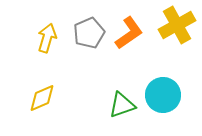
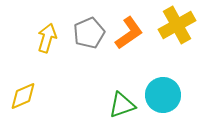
yellow diamond: moved 19 px left, 2 px up
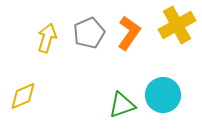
orange L-shape: rotated 20 degrees counterclockwise
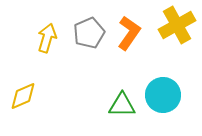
green triangle: rotated 20 degrees clockwise
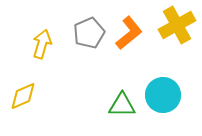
orange L-shape: rotated 16 degrees clockwise
yellow arrow: moved 5 px left, 6 px down
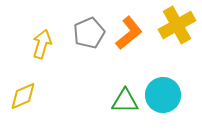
green triangle: moved 3 px right, 4 px up
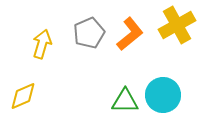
orange L-shape: moved 1 px right, 1 px down
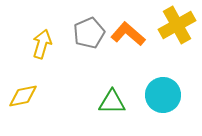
orange L-shape: moved 2 px left; rotated 100 degrees counterclockwise
yellow diamond: rotated 12 degrees clockwise
green triangle: moved 13 px left, 1 px down
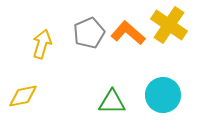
yellow cross: moved 8 px left; rotated 27 degrees counterclockwise
orange L-shape: moved 1 px up
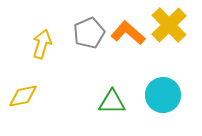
yellow cross: rotated 12 degrees clockwise
